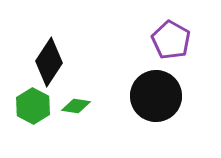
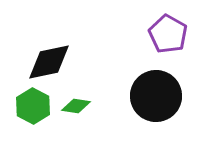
purple pentagon: moved 3 px left, 6 px up
black diamond: rotated 45 degrees clockwise
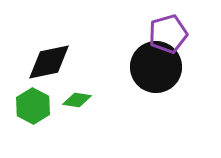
purple pentagon: rotated 27 degrees clockwise
black circle: moved 29 px up
green diamond: moved 1 px right, 6 px up
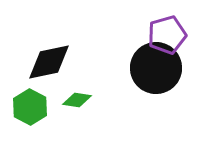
purple pentagon: moved 1 px left, 1 px down
black circle: moved 1 px down
green hexagon: moved 3 px left, 1 px down
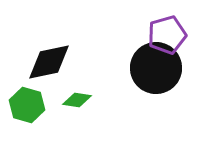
green hexagon: moved 3 px left, 2 px up; rotated 12 degrees counterclockwise
